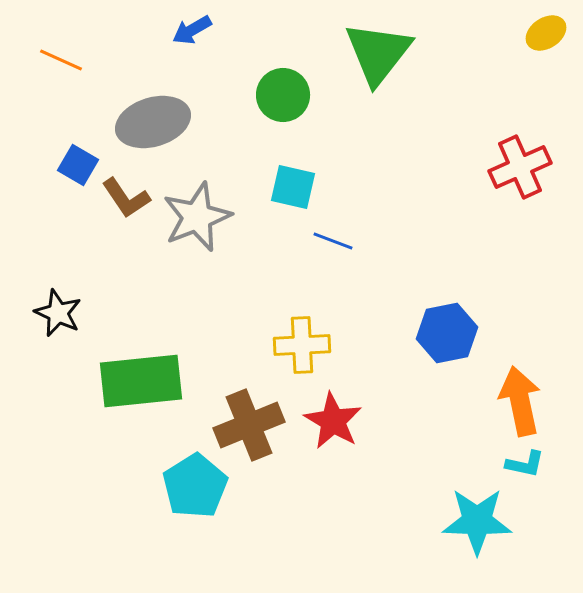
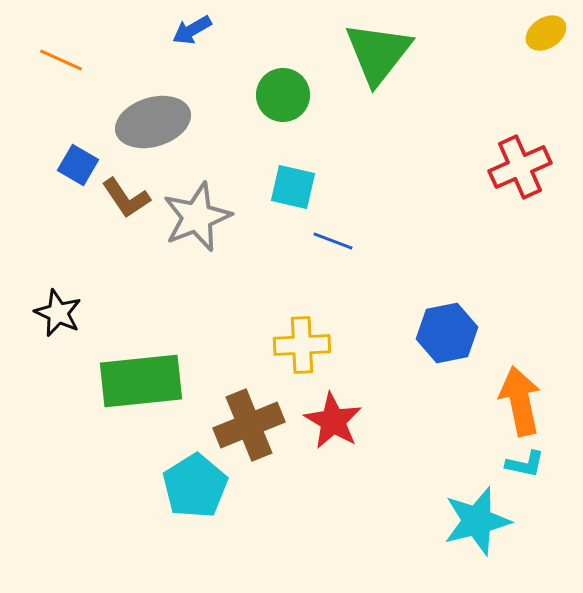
cyan star: rotated 16 degrees counterclockwise
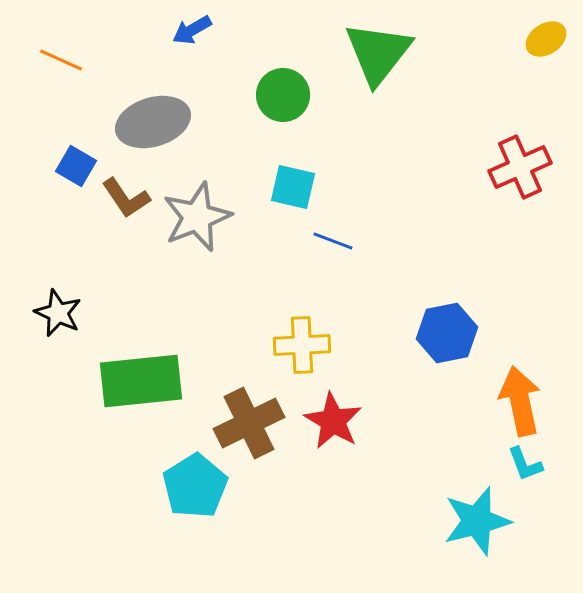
yellow ellipse: moved 6 px down
blue square: moved 2 px left, 1 px down
brown cross: moved 2 px up; rotated 4 degrees counterclockwise
cyan L-shape: rotated 57 degrees clockwise
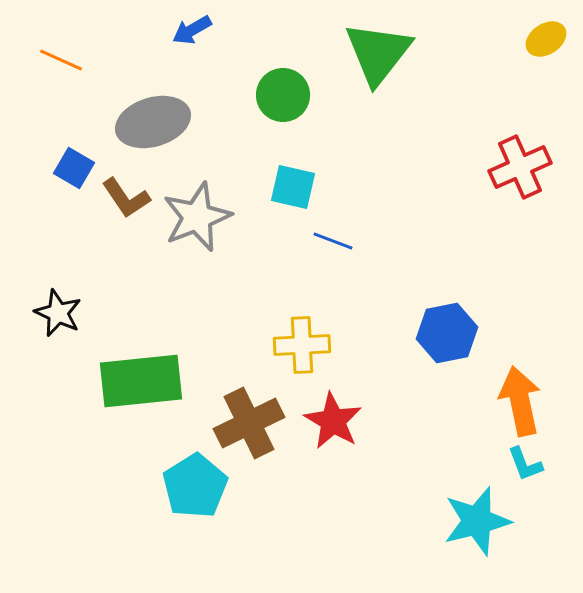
blue square: moved 2 px left, 2 px down
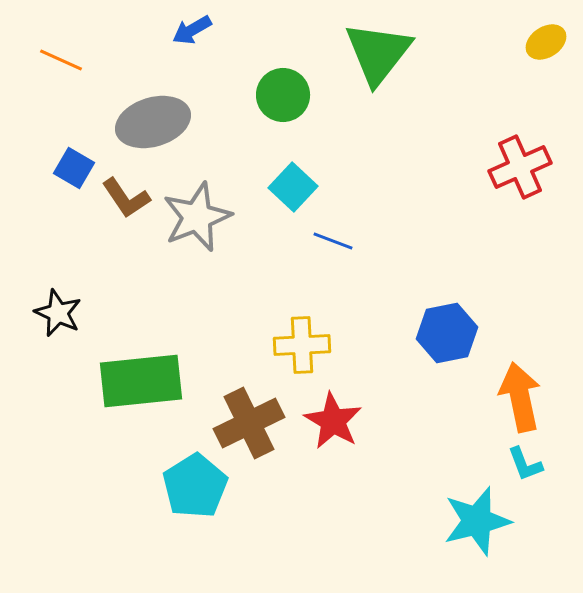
yellow ellipse: moved 3 px down
cyan square: rotated 30 degrees clockwise
orange arrow: moved 4 px up
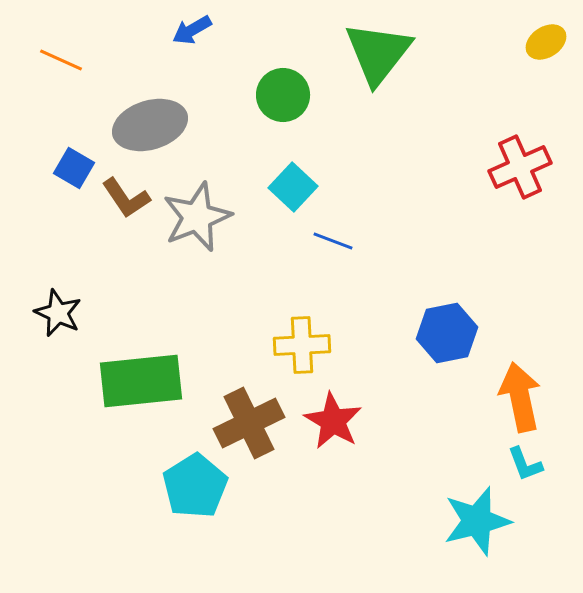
gray ellipse: moved 3 px left, 3 px down
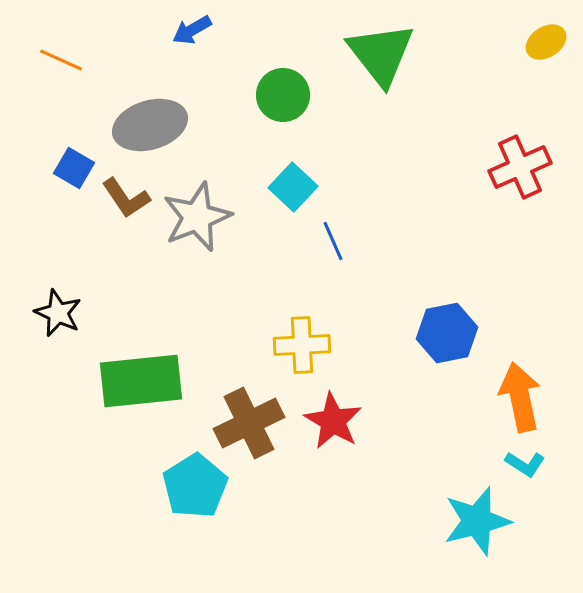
green triangle: moved 3 px right, 1 px down; rotated 16 degrees counterclockwise
blue line: rotated 45 degrees clockwise
cyan L-shape: rotated 36 degrees counterclockwise
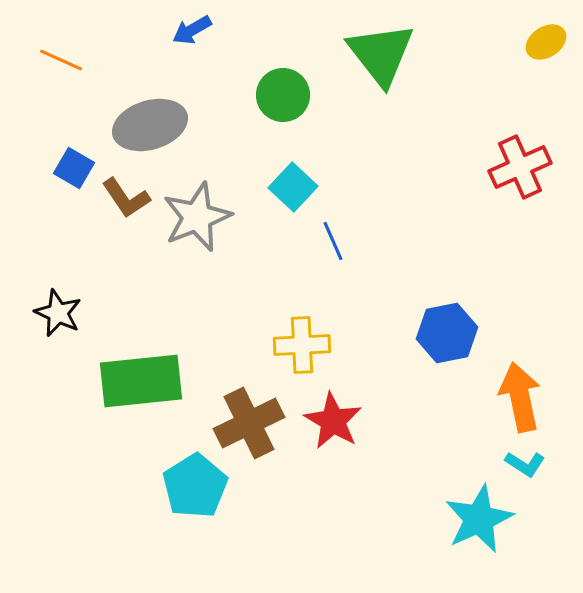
cyan star: moved 2 px right, 2 px up; rotated 10 degrees counterclockwise
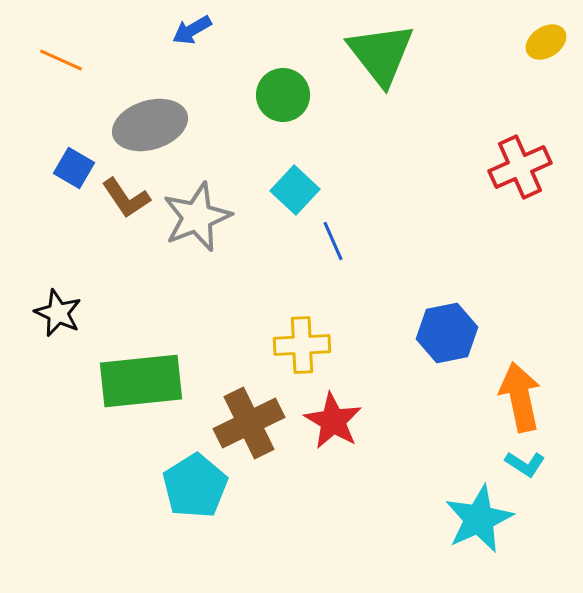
cyan square: moved 2 px right, 3 px down
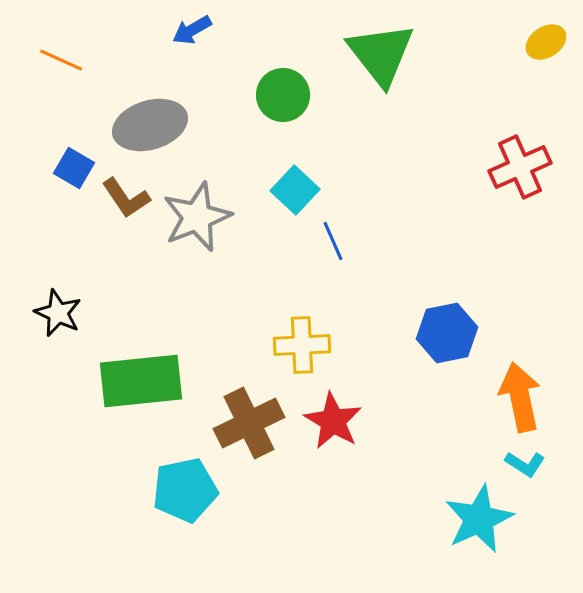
cyan pentagon: moved 10 px left, 4 px down; rotated 20 degrees clockwise
